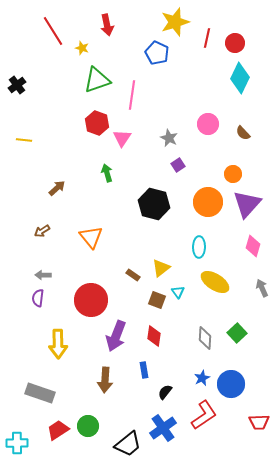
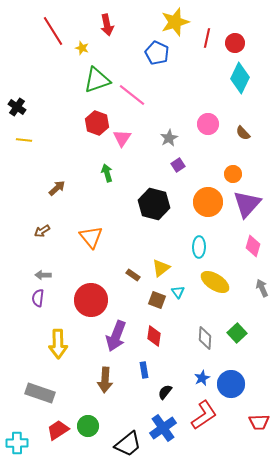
black cross at (17, 85): moved 22 px down; rotated 18 degrees counterclockwise
pink line at (132, 95): rotated 60 degrees counterclockwise
gray star at (169, 138): rotated 18 degrees clockwise
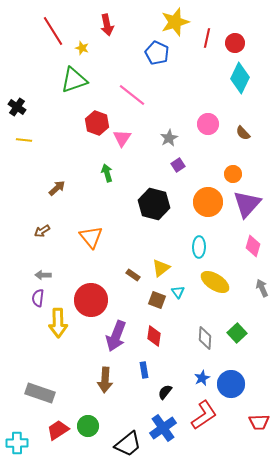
green triangle at (97, 80): moved 23 px left
yellow arrow at (58, 344): moved 21 px up
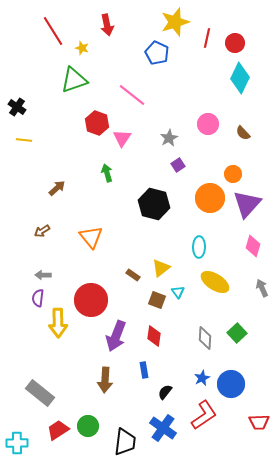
orange circle at (208, 202): moved 2 px right, 4 px up
gray rectangle at (40, 393): rotated 20 degrees clockwise
blue cross at (163, 428): rotated 20 degrees counterclockwise
black trapezoid at (128, 444): moved 3 px left, 2 px up; rotated 44 degrees counterclockwise
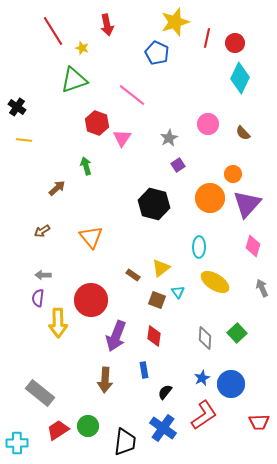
green arrow at (107, 173): moved 21 px left, 7 px up
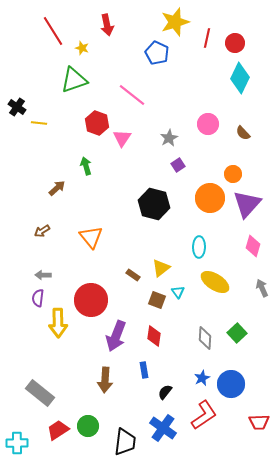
yellow line at (24, 140): moved 15 px right, 17 px up
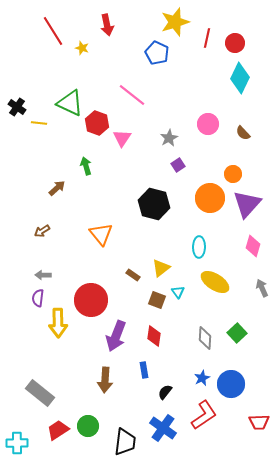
green triangle at (74, 80): moved 4 px left, 23 px down; rotated 44 degrees clockwise
orange triangle at (91, 237): moved 10 px right, 3 px up
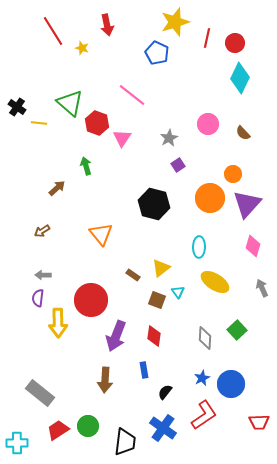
green triangle at (70, 103): rotated 16 degrees clockwise
green square at (237, 333): moved 3 px up
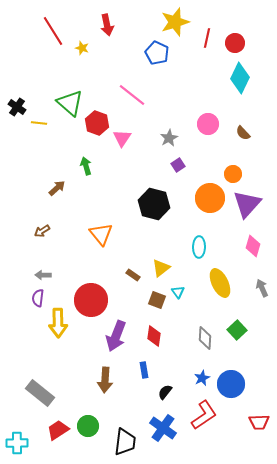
yellow ellipse at (215, 282): moved 5 px right, 1 px down; rotated 32 degrees clockwise
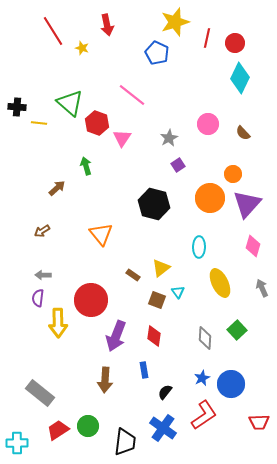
black cross at (17, 107): rotated 30 degrees counterclockwise
